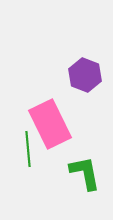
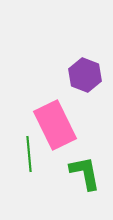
pink rectangle: moved 5 px right, 1 px down
green line: moved 1 px right, 5 px down
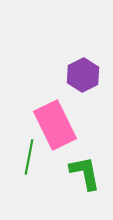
purple hexagon: moved 2 px left; rotated 12 degrees clockwise
green line: moved 3 px down; rotated 16 degrees clockwise
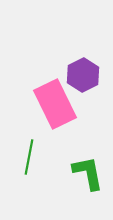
pink rectangle: moved 21 px up
green L-shape: moved 3 px right
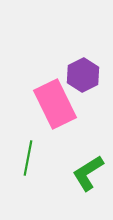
green line: moved 1 px left, 1 px down
green L-shape: rotated 111 degrees counterclockwise
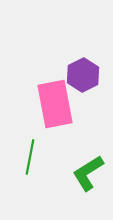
pink rectangle: rotated 15 degrees clockwise
green line: moved 2 px right, 1 px up
